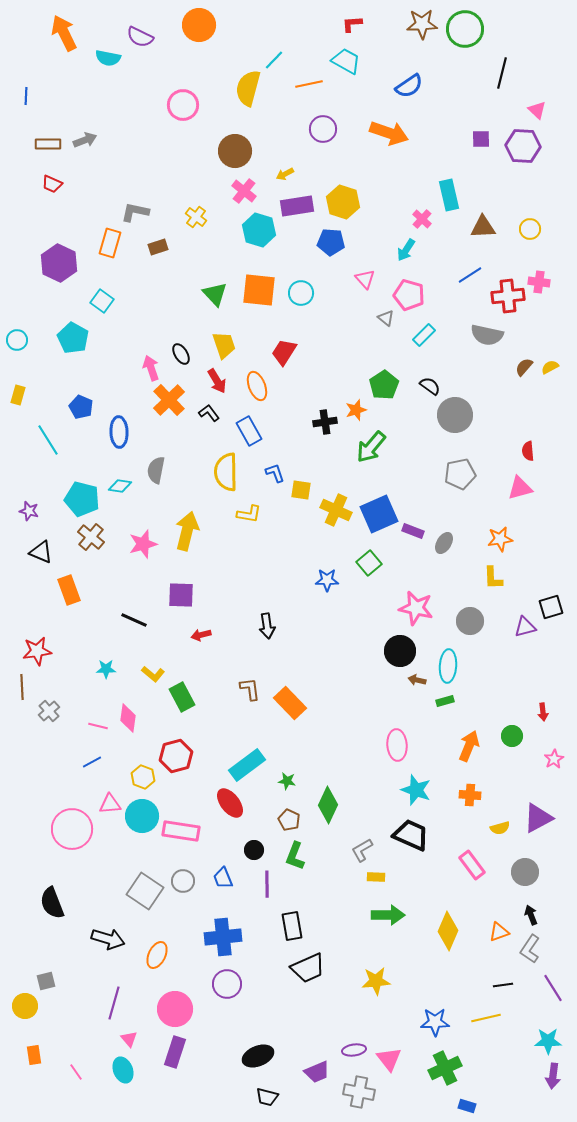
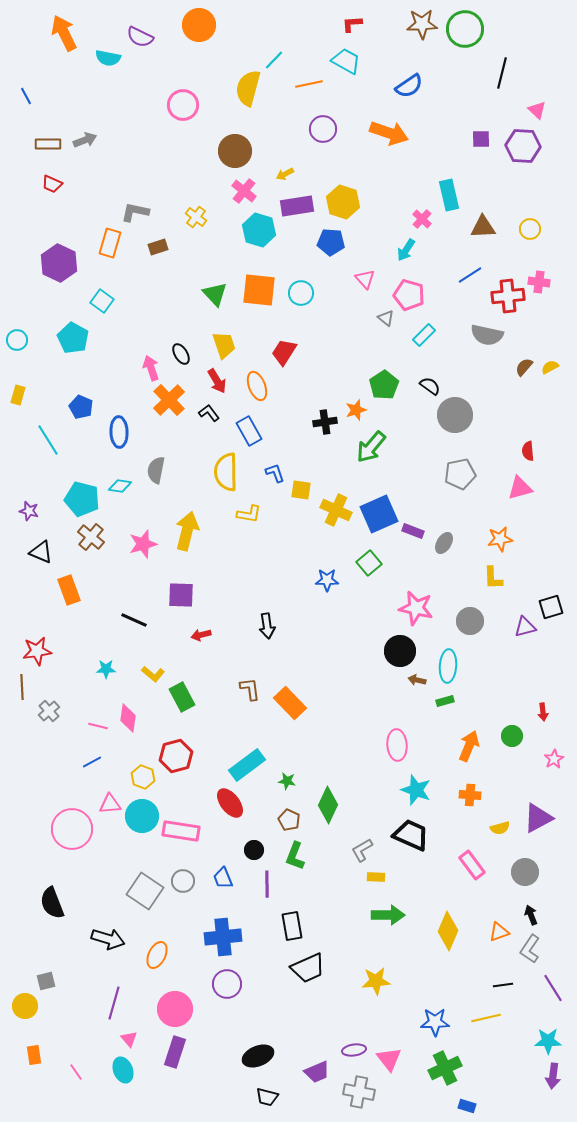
blue line at (26, 96): rotated 30 degrees counterclockwise
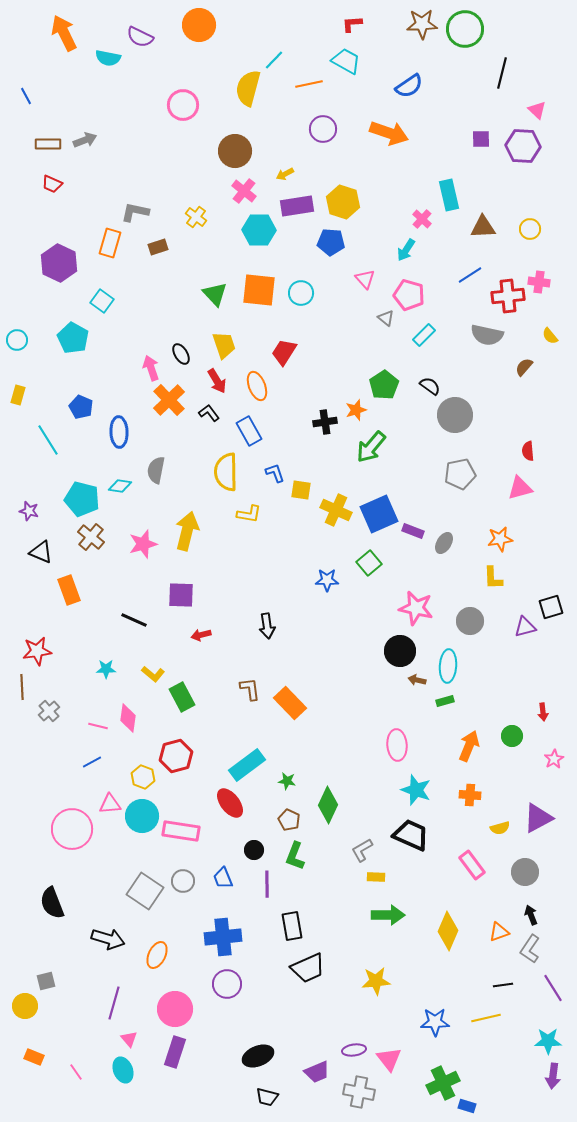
cyan hexagon at (259, 230): rotated 16 degrees counterclockwise
yellow semicircle at (550, 367): moved 31 px up; rotated 102 degrees counterclockwise
orange rectangle at (34, 1055): moved 2 px down; rotated 60 degrees counterclockwise
green cross at (445, 1068): moved 2 px left, 15 px down
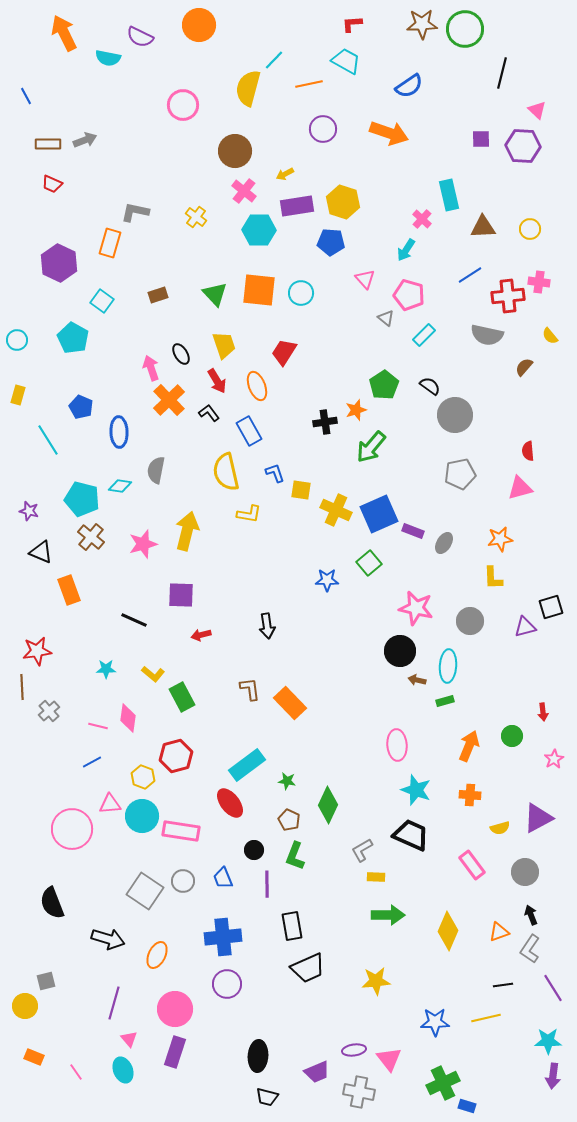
brown rectangle at (158, 247): moved 48 px down
yellow semicircle at (226, 472): rotated 12 degrees counterclockwise
black ellipse at (258, 1056): rotated 64 degrees counterclockwise
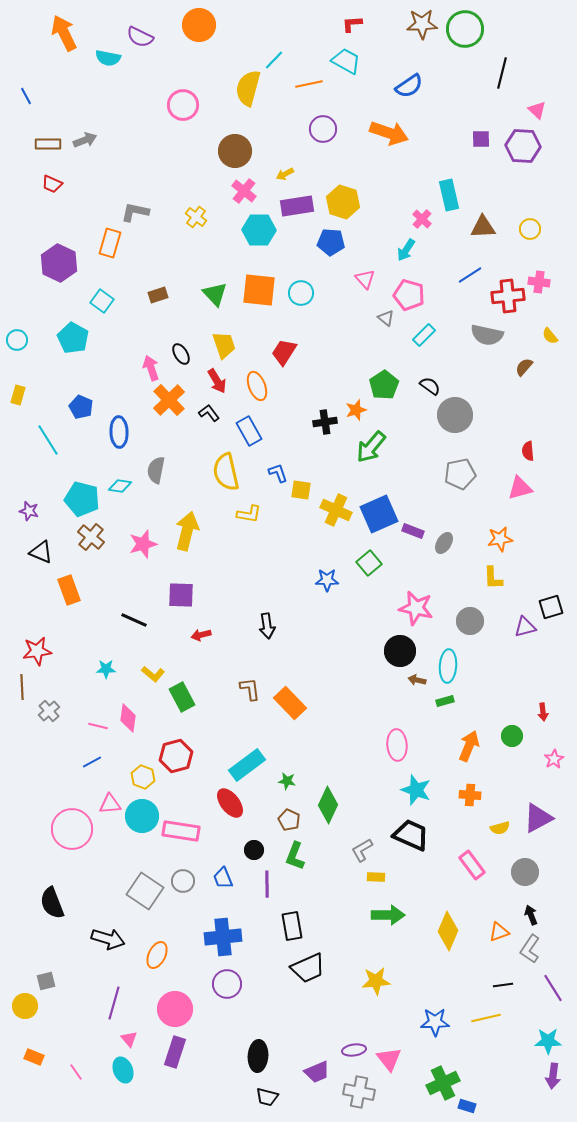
blue L-shape at (275, 473): moved 3 px right
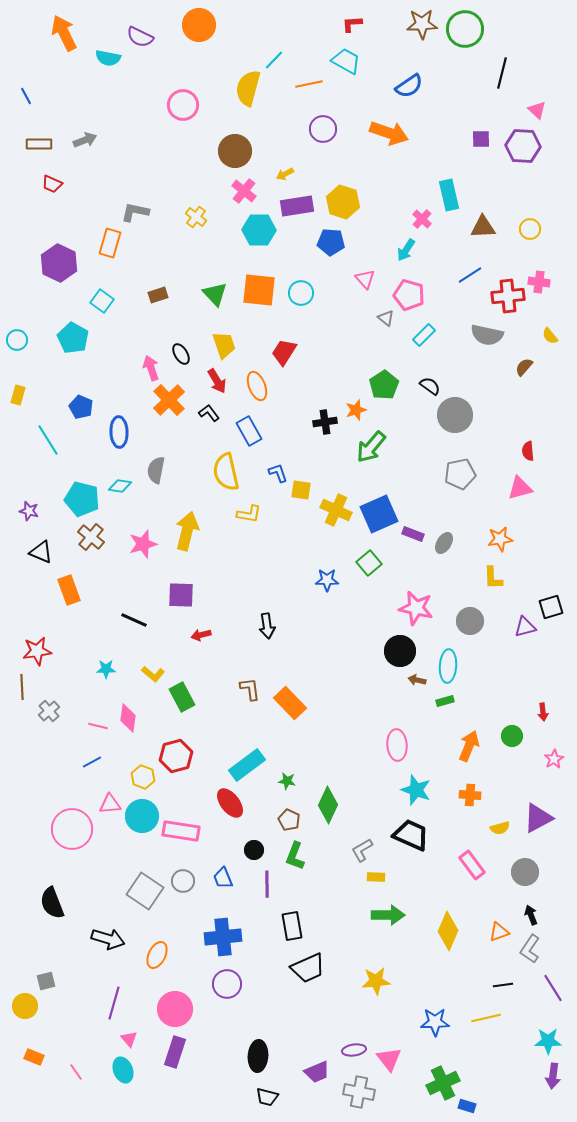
brown rectangle at (48, 144): moved 9 px left
purple rectangle at (413, 531): moved 3 px down
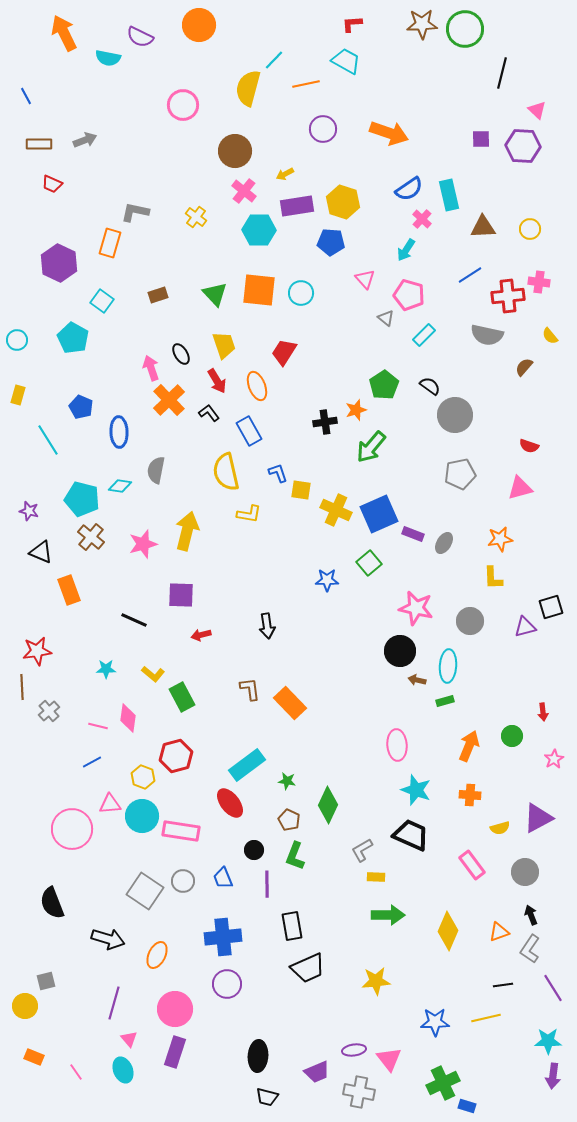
orange line at (309, 84): moved 3 px left
blue semicircle at (409, 86): moved 103 px down
red semicircle at (528, 451): moved 1 px right, 5 px up; rotated 66 degrees counterclockwise
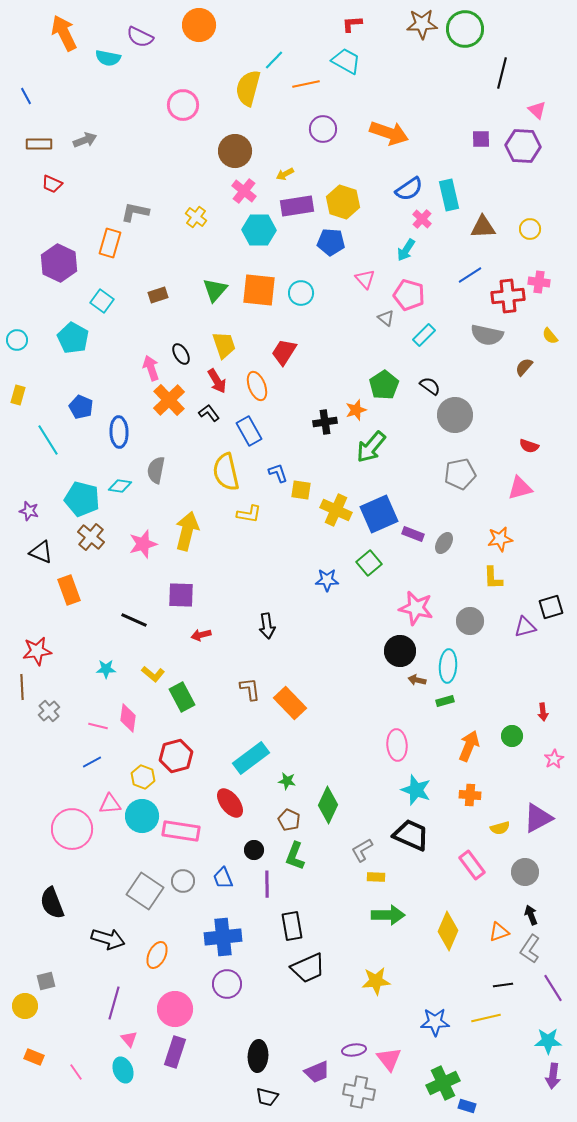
green triangle at (215, 294): moved 4 px up; rotated 24 degrees clockwise
cyan rectangle at (247, 765): moved 4 px right, 7 px up
